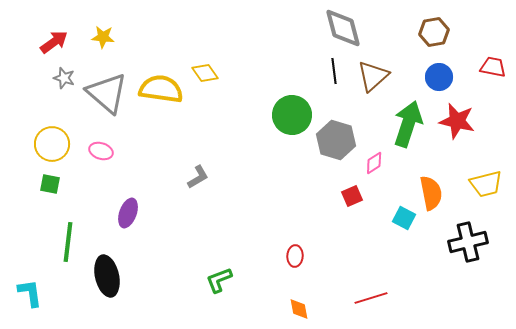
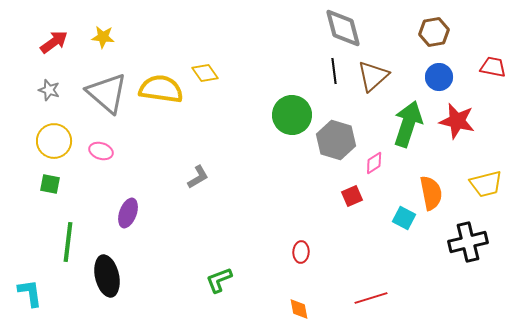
gray star: moved 15 px left, 12 px down
yellow circle: moved 2 px right, 3 px up
red ellipse: moved 6 px right, 4 px up
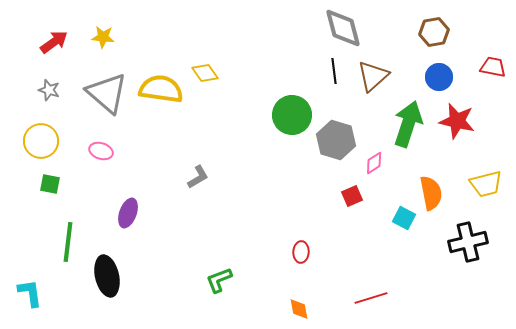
yellow circle: moved 13 px left
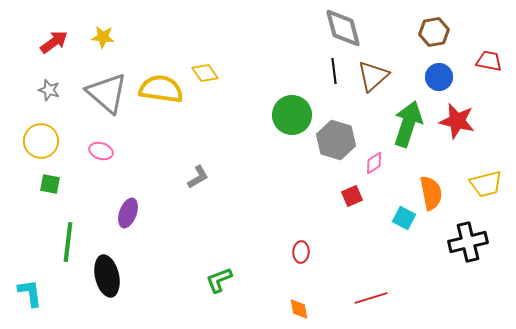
red trapezoid: moved 4 px left, 6 px up
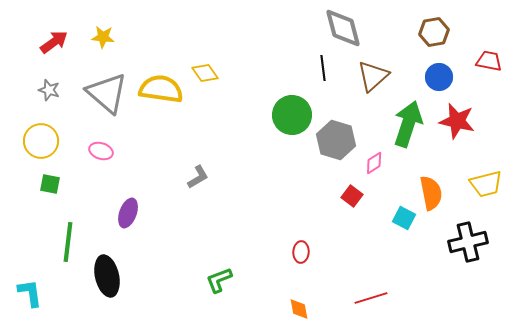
black line: moved 11 px left, 3 px up
red square: rotated 30 degrees counterclockwise
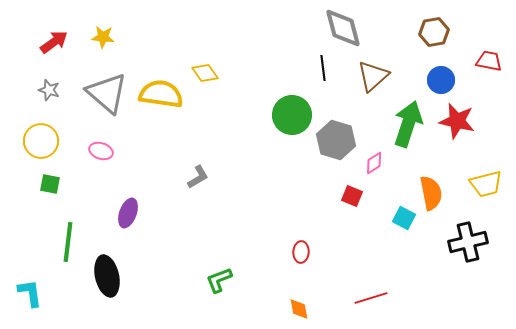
blue circle: moved 2 px right, 3 px down
yellow semicircle: moved 5 px down
red square: rotated 15 degrees counterclockwise
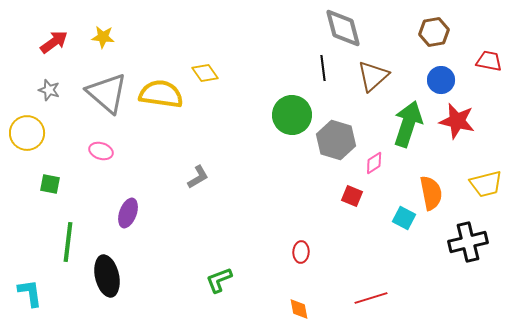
yellow circle: moved 14 px left, 8 px up
